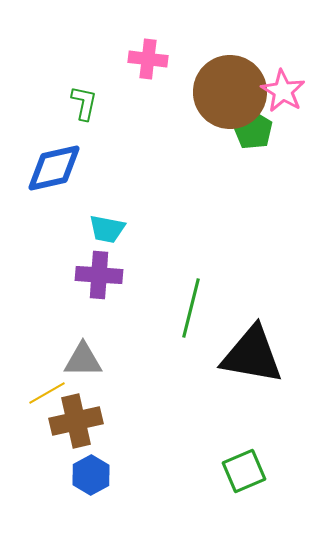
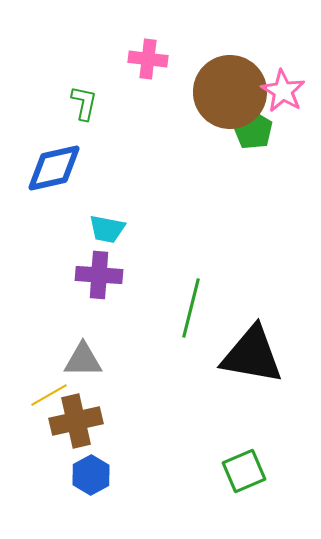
yellow line: moved 2 px right, 2 px down
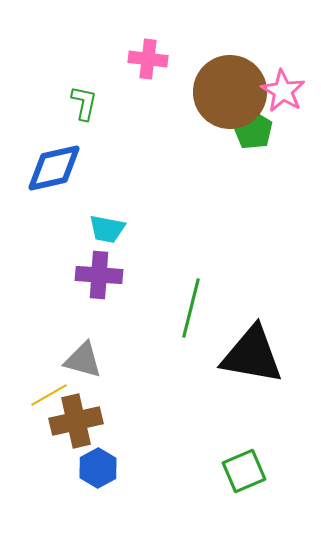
gray triangle: rotated 15 degrees clockwise
blue hexagon: moved 7 px right, 7 px up
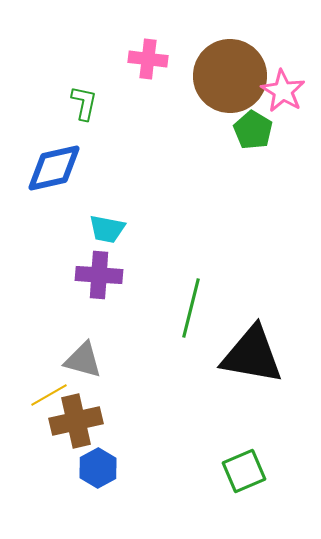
brown circle: moved 16 px up
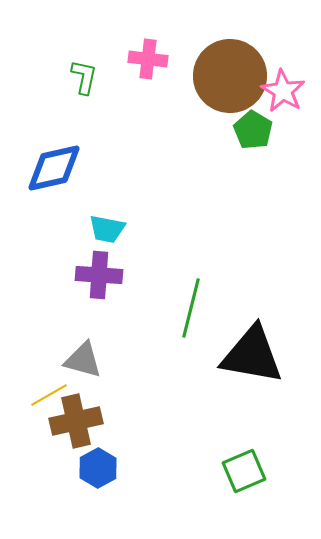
green L-shape: moved 26 px up
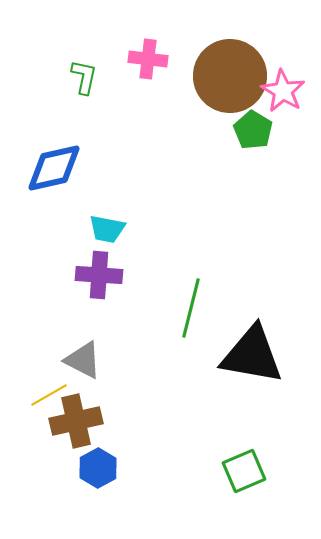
gray triangle: rotated 12 degrees clockwise
